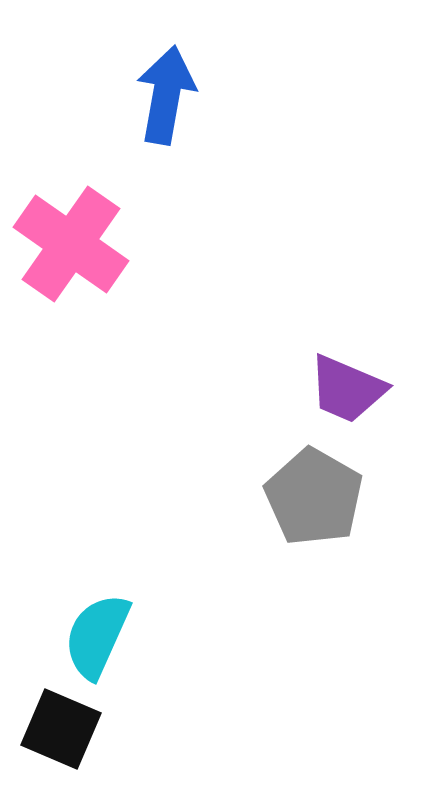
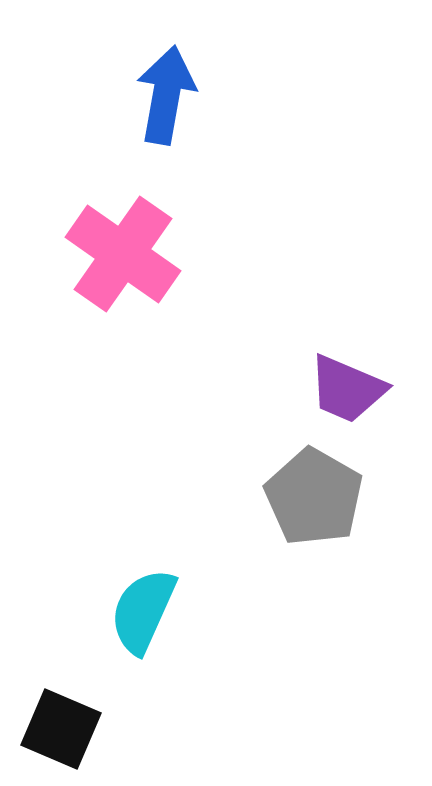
pink cross: moved 52 px right, 10 px down
cyan semicircle: moved 46 px right, 25 px up
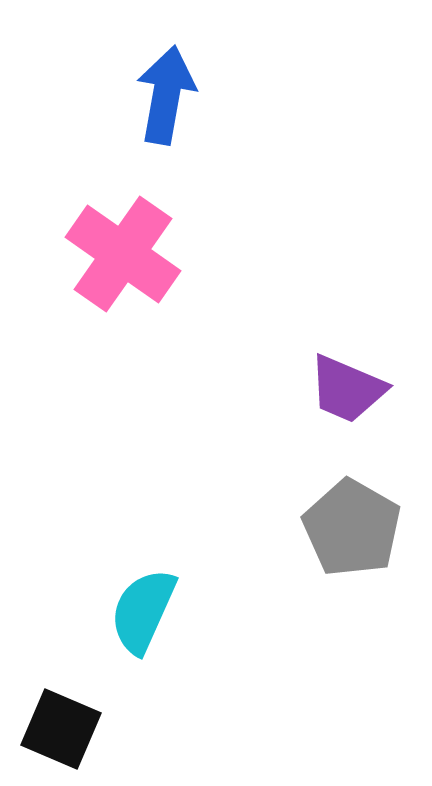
gray pentagon: moved 38 px right, 31 px down
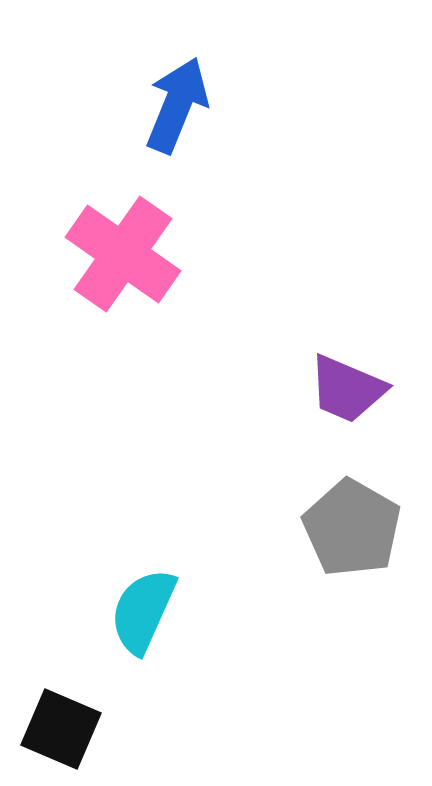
blue arrow: moved 11 px right, 10 px down; rotated 12 degrees clockwise
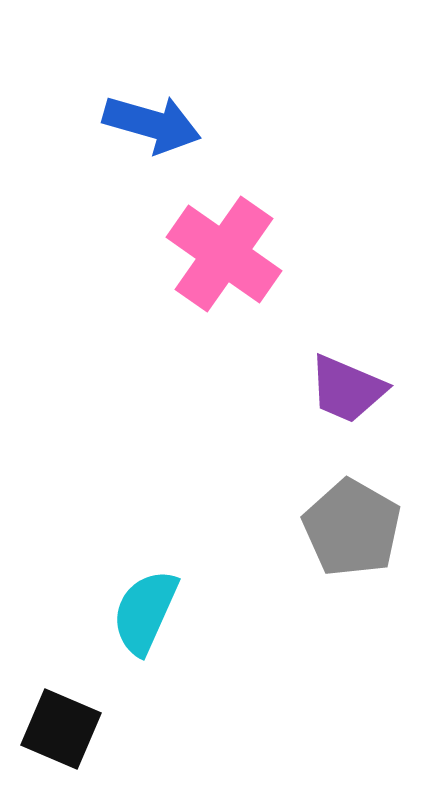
blue arrow: moved 25 px left, 19 px down; rotated 84 degrees clockwise
pink cross: moved 101 px right
cyan semicircle: moved 2 px right, 1 px down
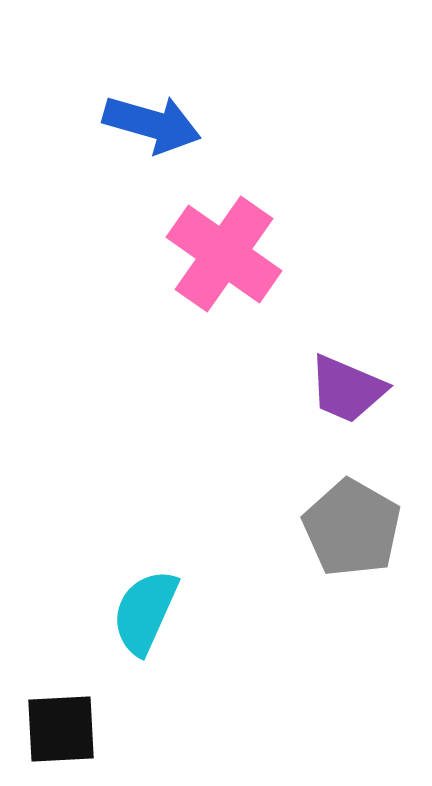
black square: rotated 26 degrees counterclockwise
